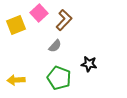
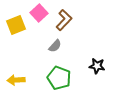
black star: moved 8 px right, 2 px down
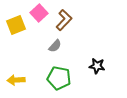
green pentagon: rotated 10 degrees counterclockwise
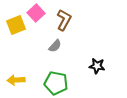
pink square: moved 3 px left
brown L-shape: rotated 15 degrees counterclockwise
green pentagon: moved 3 px left, 5 px down
